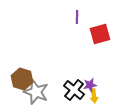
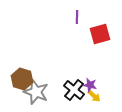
purple star: rotated 24 degrees clockwise
yellow arrow: rotated 40 degrees counterclockwise
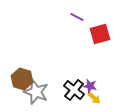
purple line: rotated 64 degrees counterclockwise
purple star: moved 1 px down
yellow arrow: moved 2 px down
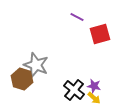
purple star: moved 4 px right
gray star: moved 27 px up
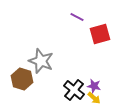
gray star: moved 5 px right, 4 px up
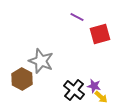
brown hexagon: rotated 10 degrees clockwise
yellow arrow: moved 7 px right, 1 px up
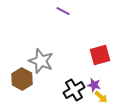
purple line: moved 14 px left, 6 px up
red square: moved 21 px down
purple star: moved 1 px up
black cross: rotated 20 degrees clockwise
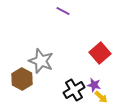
red square: moved 2 px up; rotated 25 degrees counterclockwise
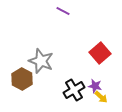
purple star: moved 1 px right, 1 px down
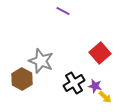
black cross: moved 7 px up
yellow arrow: moved 4 px right
